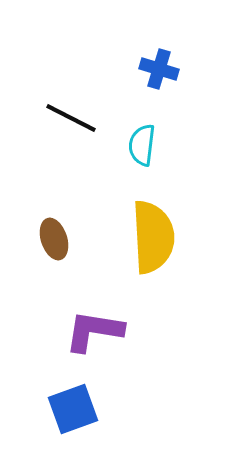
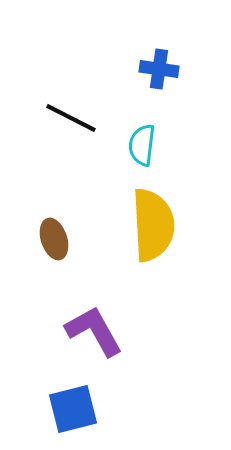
blue cross: rotated 9 degrees counterclockwise
yellow semicircle: moved 12 px up
purple L-shape: rotated 52 degrees clockwise
blue square: rotated 6 degrees clockwise
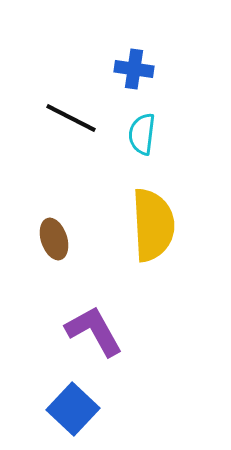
blue cross: moved 25 px left
cyan semicircle: moved 11 px up
blue square: rotated 33 degrees counterclockwise
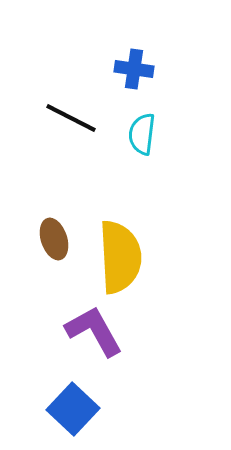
yellow semicircle: moved 33 px left, 32 px down
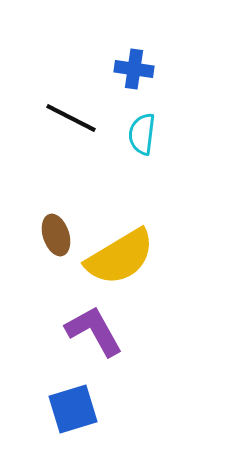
brown ellipse: moved 2 px right, 4 px up
yellow semicircle: rotated 62 degrees clockwise
blue square: rotated 30 degrees clockwise
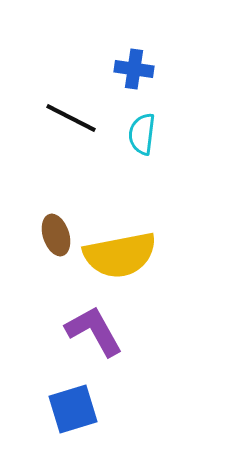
yellow semicircle: moved 2 px up; rotated 20 degrees clockwise
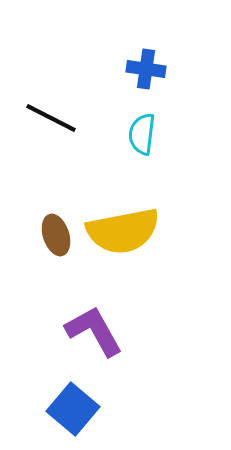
blue cross: moved 12 px right
black line: moved 20 px left
yellow semicircle: moved 3 px right, 24 px up
blue square: rotated 33 degrees counterclockwise
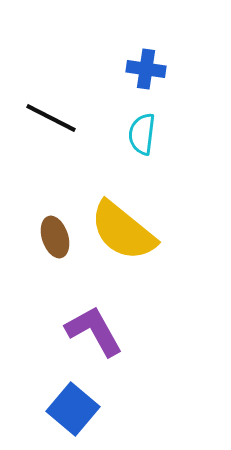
yellow semicircle: rotated 50 degrees clockwise
brown ellipse: moved 1 px left, 2 px down
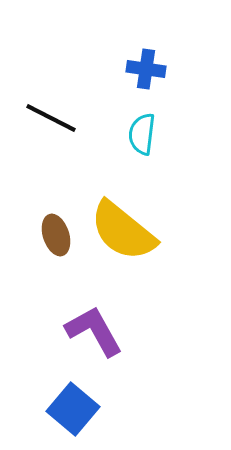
brown ellipse: moved 1 px right, 2 px up
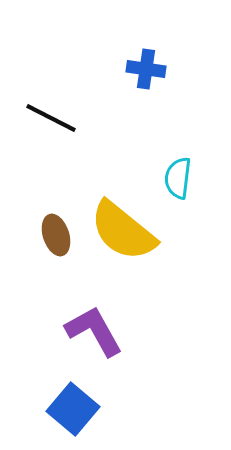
cyan semicircle: moved 36 px right, 44 px down
